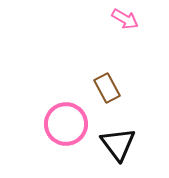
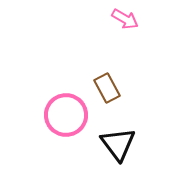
pink circle: moved 9 px up
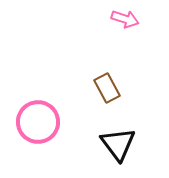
pink arrow: rotated 12 degrees counterclockwise
pink circle: moved 28 px left, 7 px down
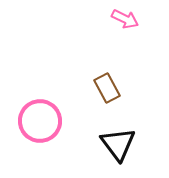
pink arrow: rotated 8 degrees clockwise
pink circle: moved 2 px right, 1 px up
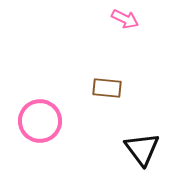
brown rectangle: rotated 56 degrees counterclockwise
black triangle: moved 24 px right, 5 px down
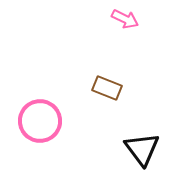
brown rectangle: rotated 16 degrees clockwise
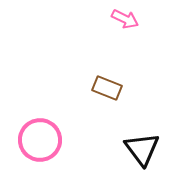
pink circle: moved 19 px down
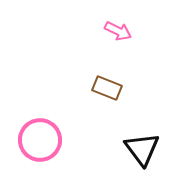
pink arrow: moved 7 px left, 12 px down
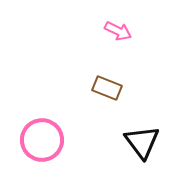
pink circle: moved 2 px right
black triangle: moved 7 px up
